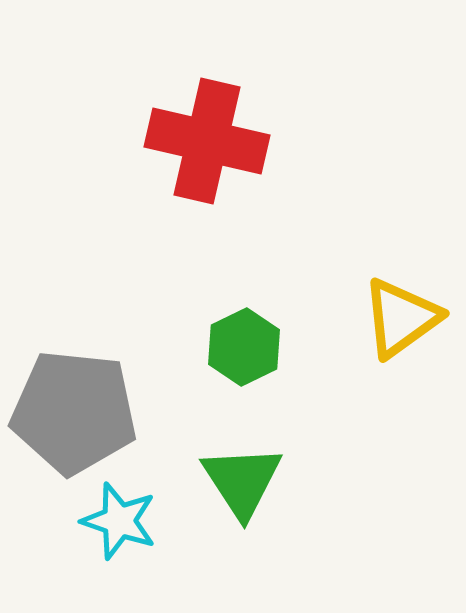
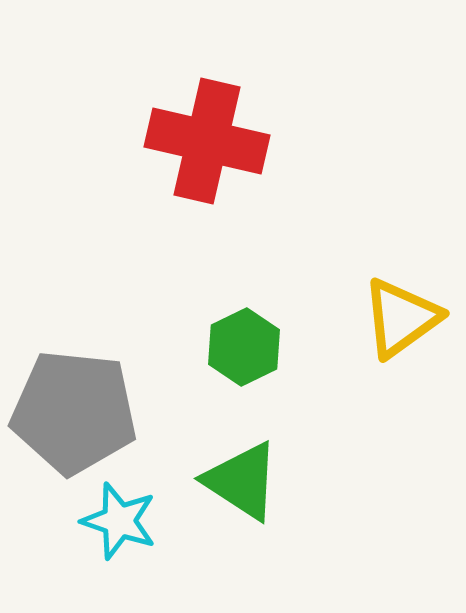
green triangle: rotated 24 degrees counterclockwise
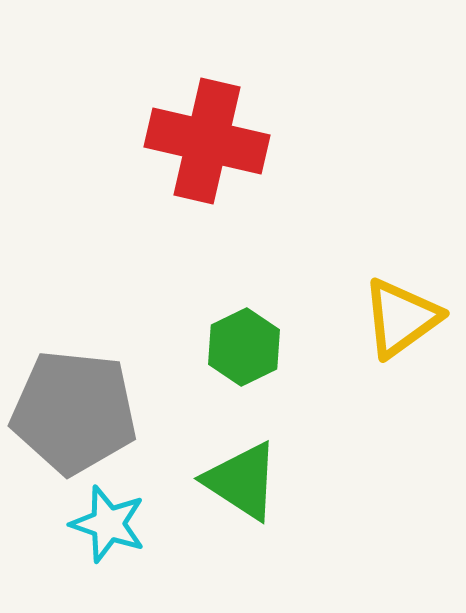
cyan star: moved 11 px left, 3 px down
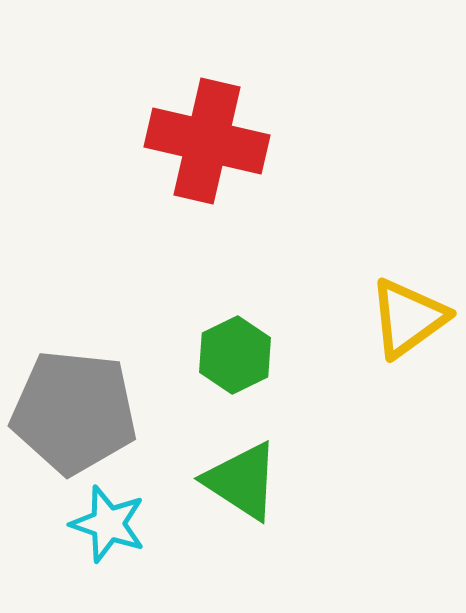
yellow triangle: moved 7 px right
green hexagon: moved 9 px left, 8 px down
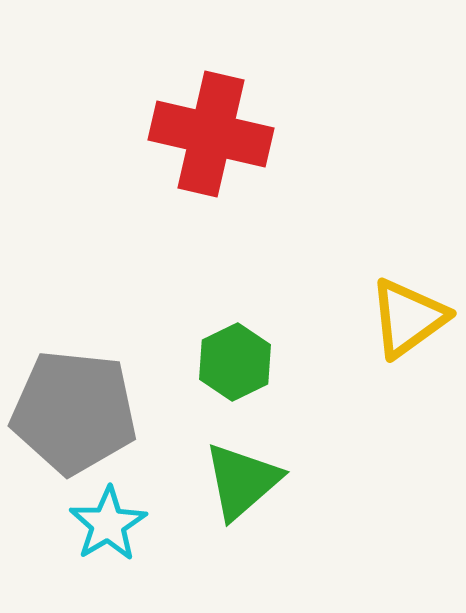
red cross: moved 4 px right, 7 px up
green hexagon: moved 7 px down
green triangle: rotated 46 degrees clockwise
cyan star: rotated 22 degrees clockwise
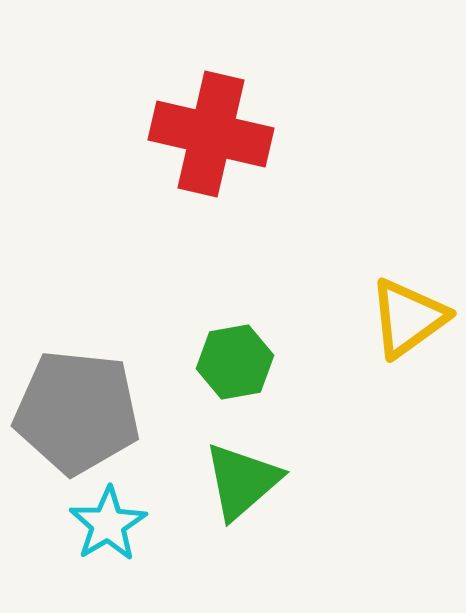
green hexagon: rotated 16 degrees clockwise
gray pentagon: moved 3 px right
